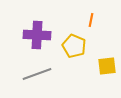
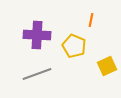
yellow square: rotated 18 degrees counterclockwise
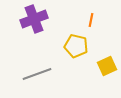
purple cross: moved 3 px left, 16 px up; rotated 24 degrees counterclockwise
yellow pentagon: moved 2 px right; rotated 10 degrees counterclockwise
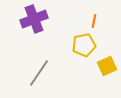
orange line: moved 3 px right, 1 px down
yellow pentagon: moved 8 px right, 1 px up; rotated 25 degrees counterclockwise
gray line: moved 2 px right, 1 px up; rotated 36 degrees counterclockwise
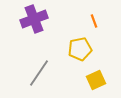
orange line: rotated 32 degrees counterclockwise
yellow pentagon: moved 4 px left, 4 px down
yellow square: moved 11 px left, 14 px down
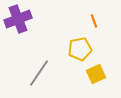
purple cross: moved 16 px left
yellow square: moved 6 px up
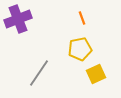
orange line: moved 12 px left, 3 px up
